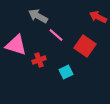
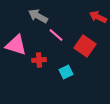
red cross: rotated 16 degrees clockwise
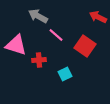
cyan square: moved 1 px left, 2 px down
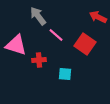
gray arrow: rotated 24 degrees clockwise
red square: moved 2 px up
cyan square: rotated 32 degrees clockwise
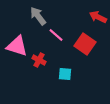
pink triangle: moved 1 px right, 1 px down
red cross: rotated 32 degrees clockwise
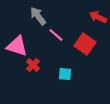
red cross: moved 6 px left, 5 px down; rotated 16 degrees clockwise
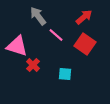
red arrow: moved 14 px left; rotated 114 degrees clockwise
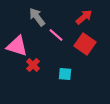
gray arrow: moved 1 px left, 1 px down
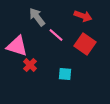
red arrow: moved 1 px left, 1 px up; rotated 60 degrees clockwise
red cross: moved 3 px left
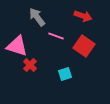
pink line: moved 1 px down; rotated 21 degrees counterclockwise
red square: moved 1 px left, 2 px down
cyan square: rotated 24 degrees counterclockwise
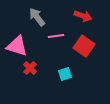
pink line: rotated 28 degrees counterclockwise
red cross: moved 3 px down
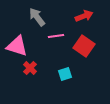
red arrow: moved 1 px right; rotated 42 degrees counterclockwise
